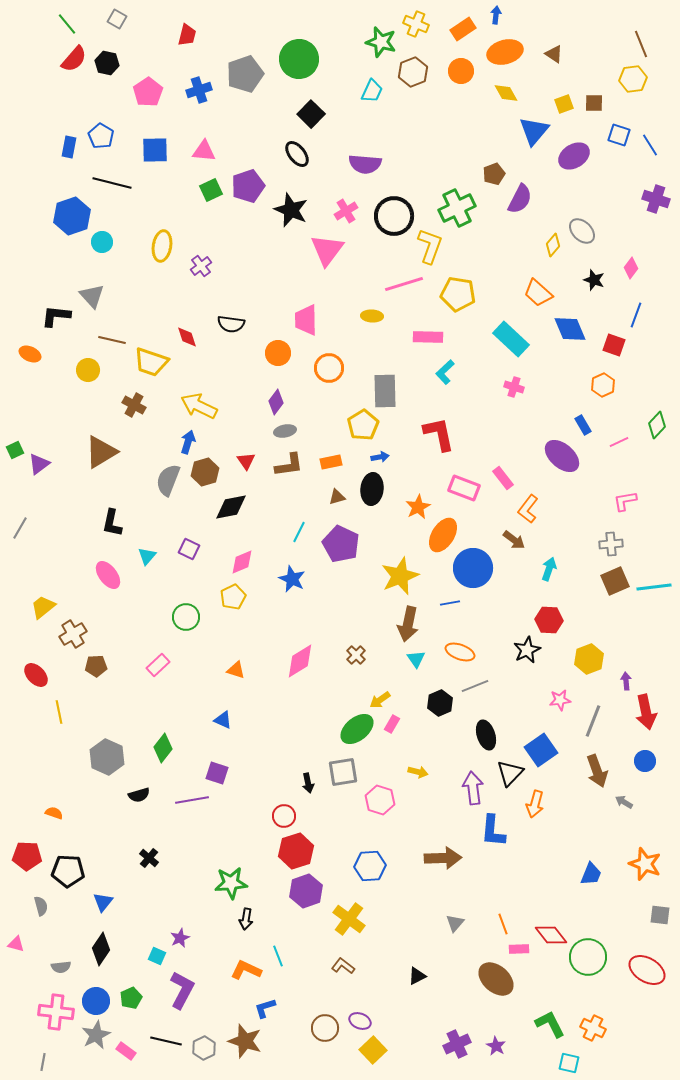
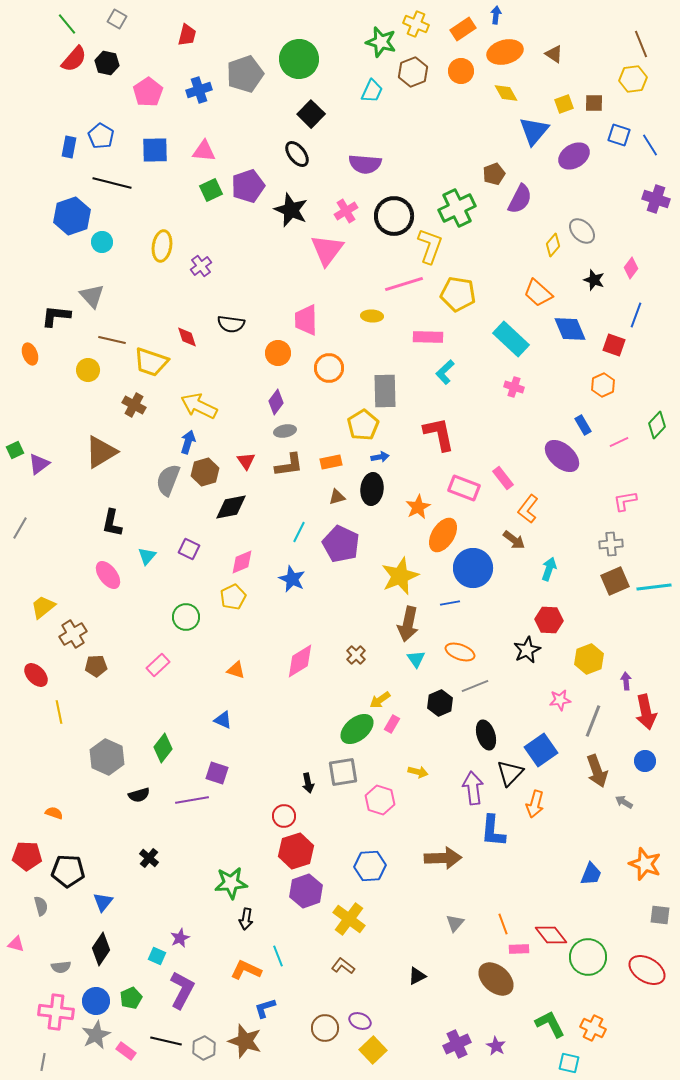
orange ellipse at (30, 354): rotated 45 degrees clockwise
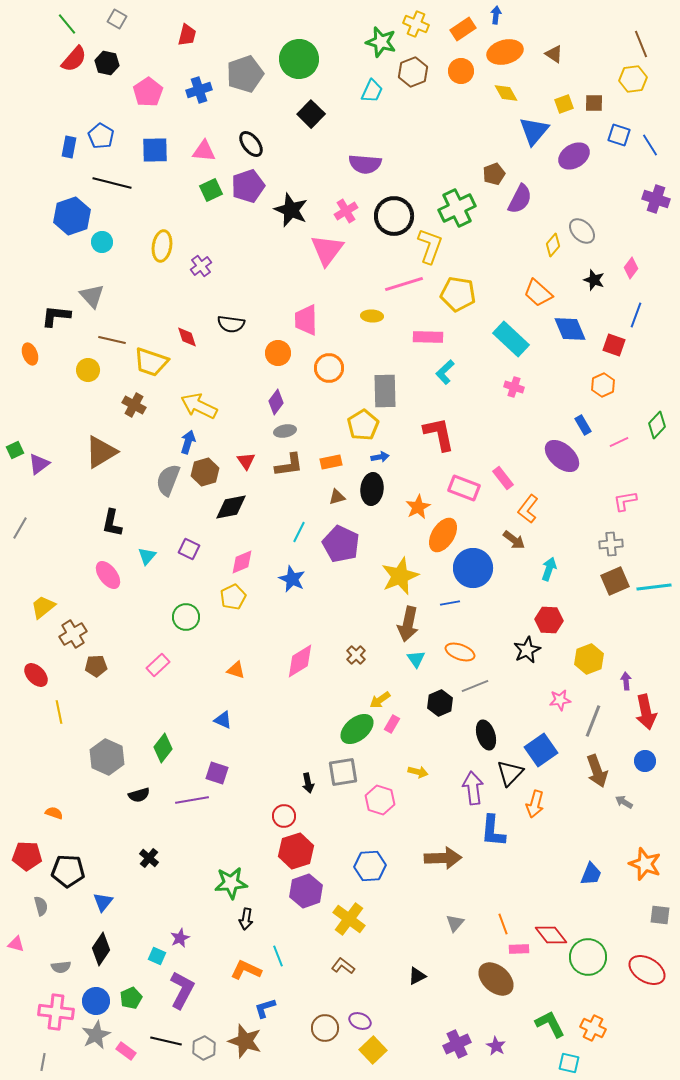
black ellipse at (297, 154): moved 46 px left, 10 px up
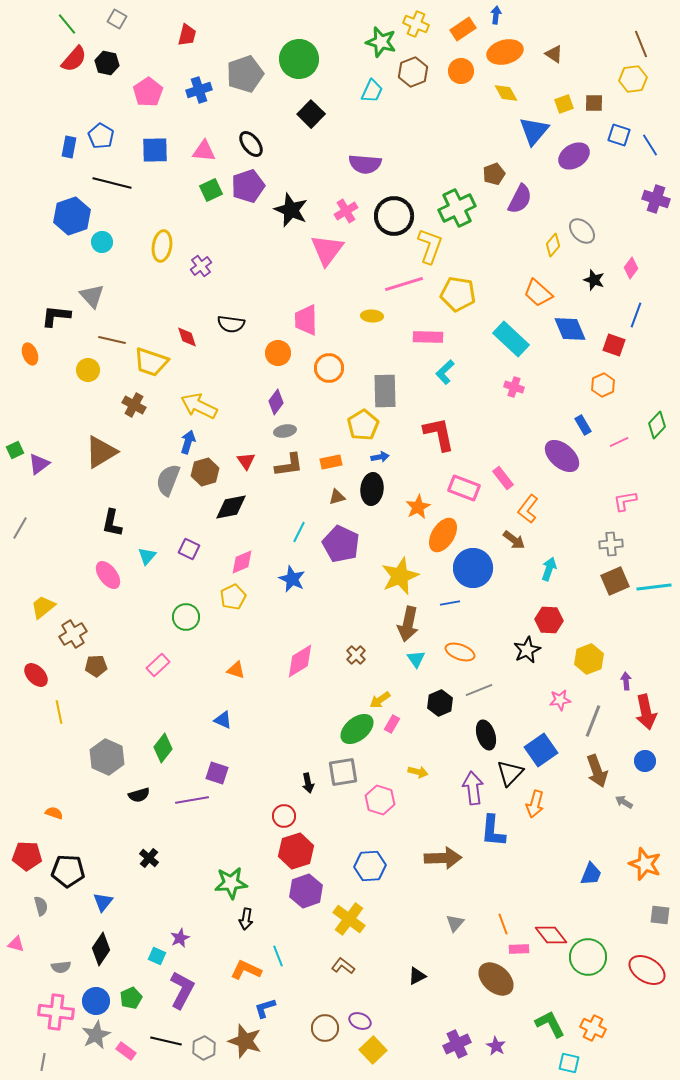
gray line at (475, 686): moved 4 px right, 4 px down
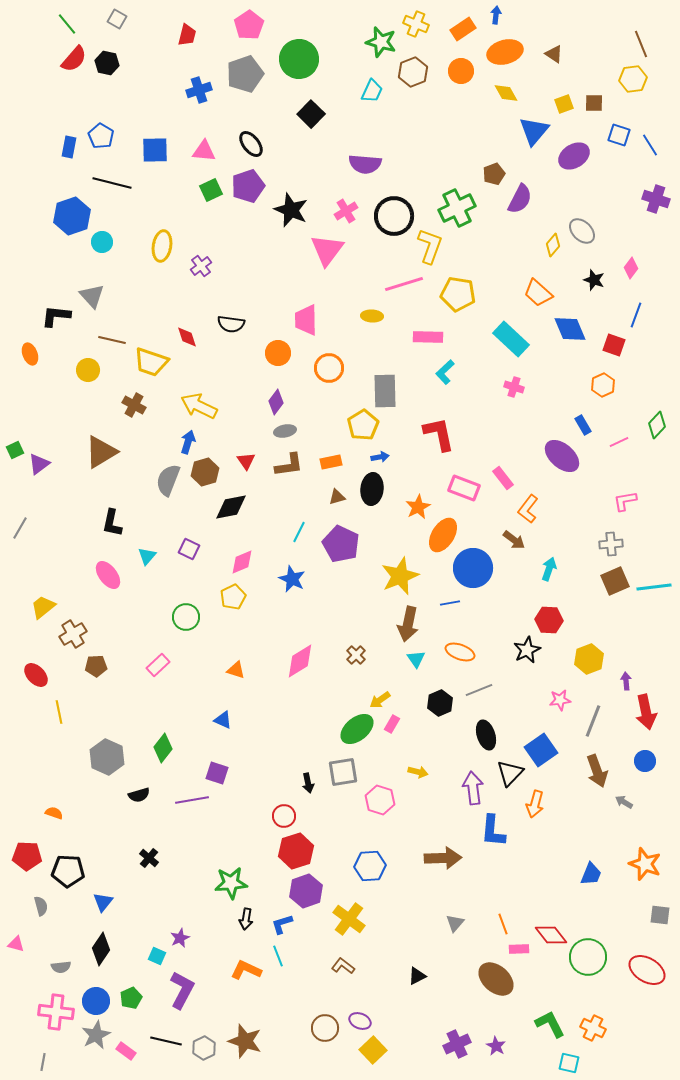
pink pentagon at (148, 92): moved 101 px right, 67 px up
blue L-shape at (265, 1008): moved 17 px right, 84 px up
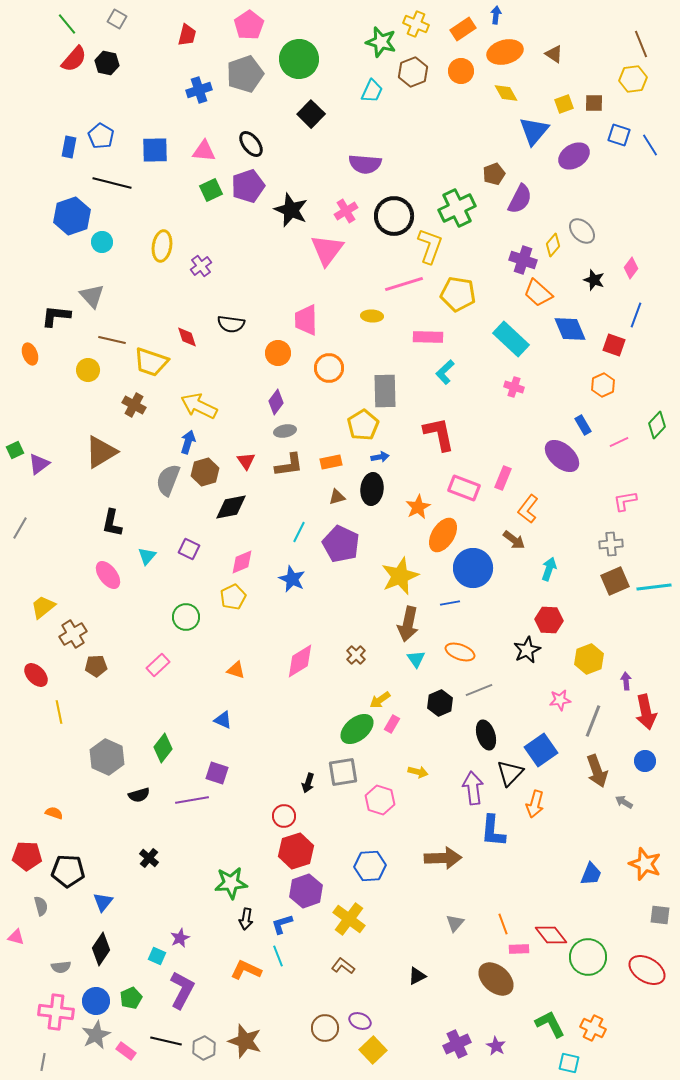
purple cross at (656, 199): moved 133 px left, 61 px down
pink rectangle at (503, 478): rotated 60 degrees clockwise
black arrow at (308, 783): rotated 30 degrees clockwise
pink triangle at (16, 944): moved 7 px up
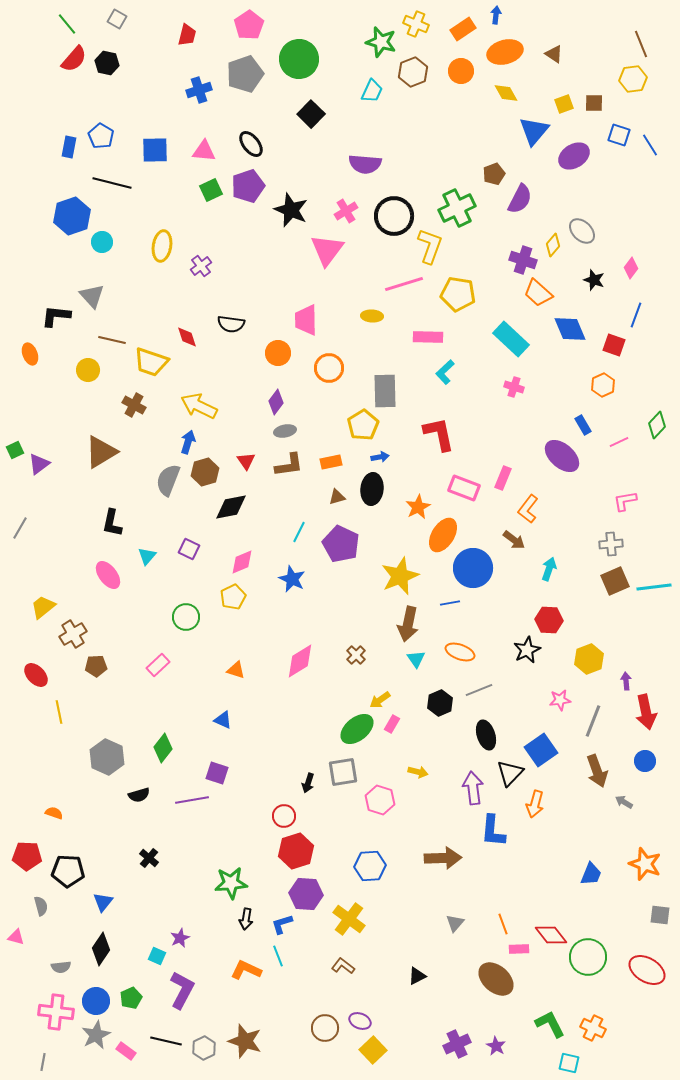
purple hexagon at (306, 891): moved 3 px down; rotated 24 degrees clockwise
